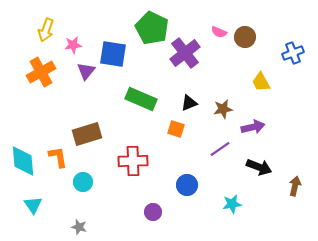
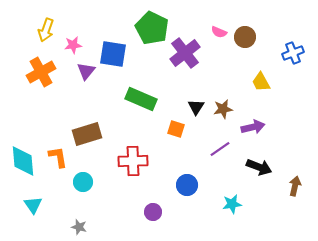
black triangle: moved 7 px right, 4 px down; rotated 36 degrees counterclockwise
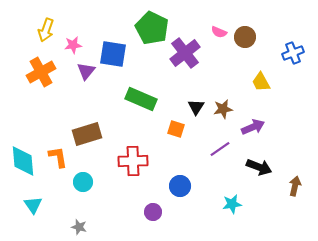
purple arrow: rotated 10 degrees counterclockwise
blue circle: moved 7 px left, 1 px down
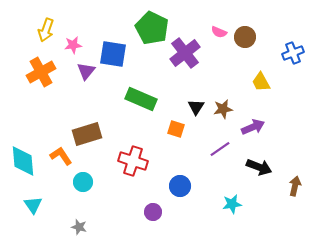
orange L-shape: moved 3 px right, 1 px up; rotated 25 degrees counterclockwise
red cross: rotated 20 degrees clockwise
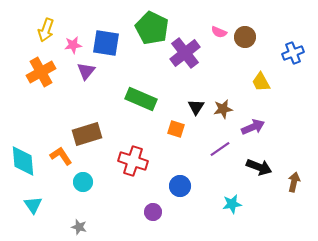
blue square: moved 7 px left, 11 px up
brown arrow: moved 1 px left, 4 px up
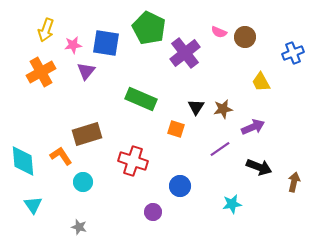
green pentagon: moved 3 px left
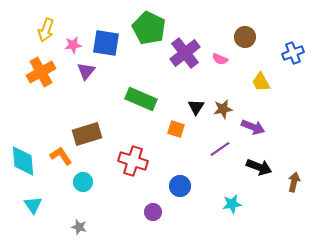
pink semicircle: moved 1 px right, 27 px down
purple arrow: rotated 45 degrees clockwise
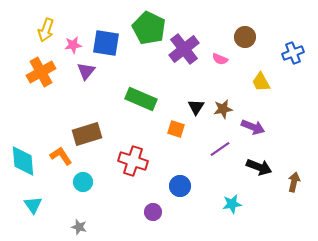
purple cross: moved 1 px left, 4 px up
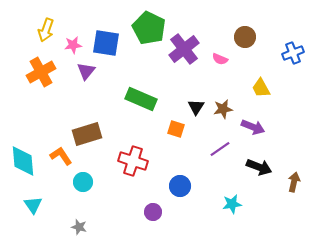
yellow trapezoid: moved 6 px down
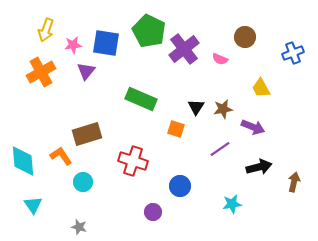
green pentagon: moved 3 px down
black arrow: rotated 35 degrees counterclockwise
